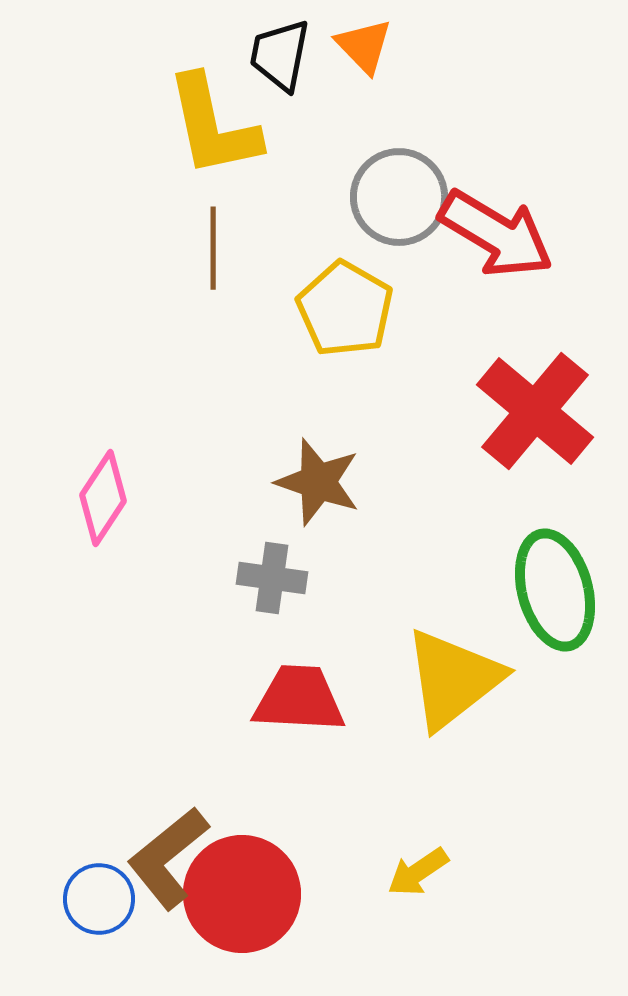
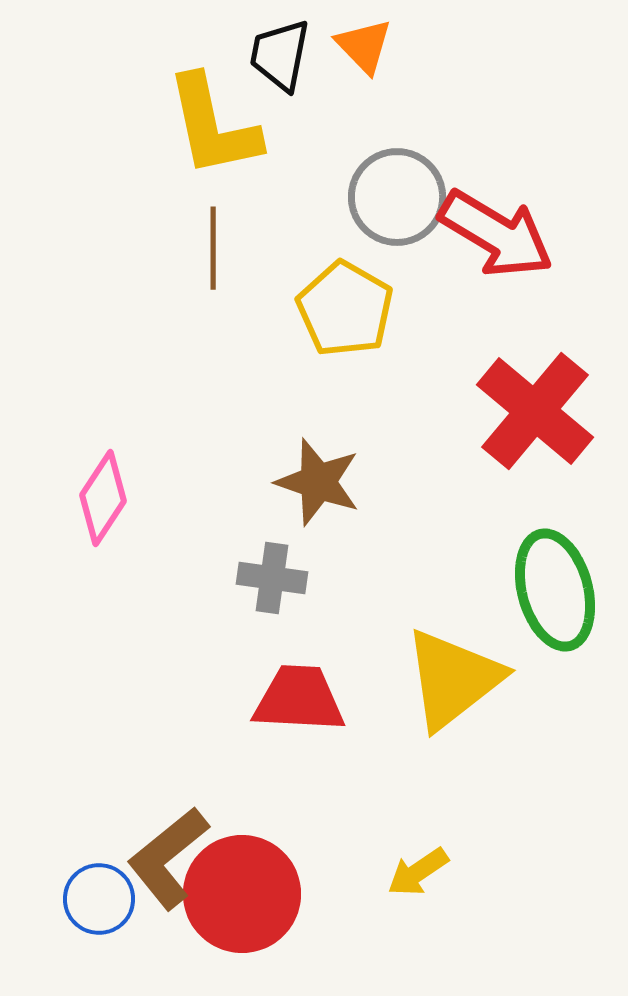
gray circle: moved 2 px left
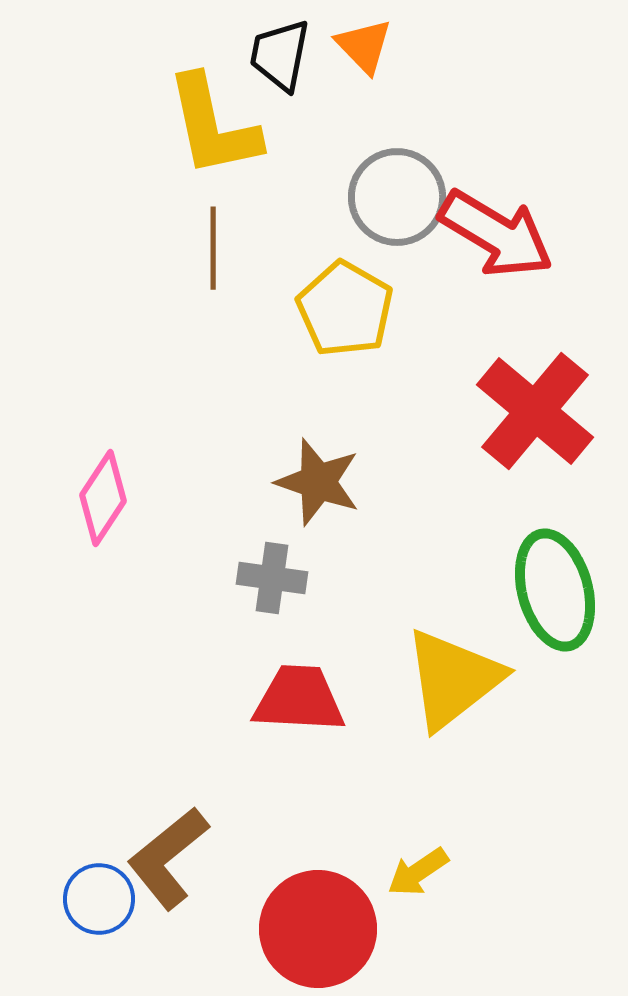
red circle: moved 76 px right, 35 px down
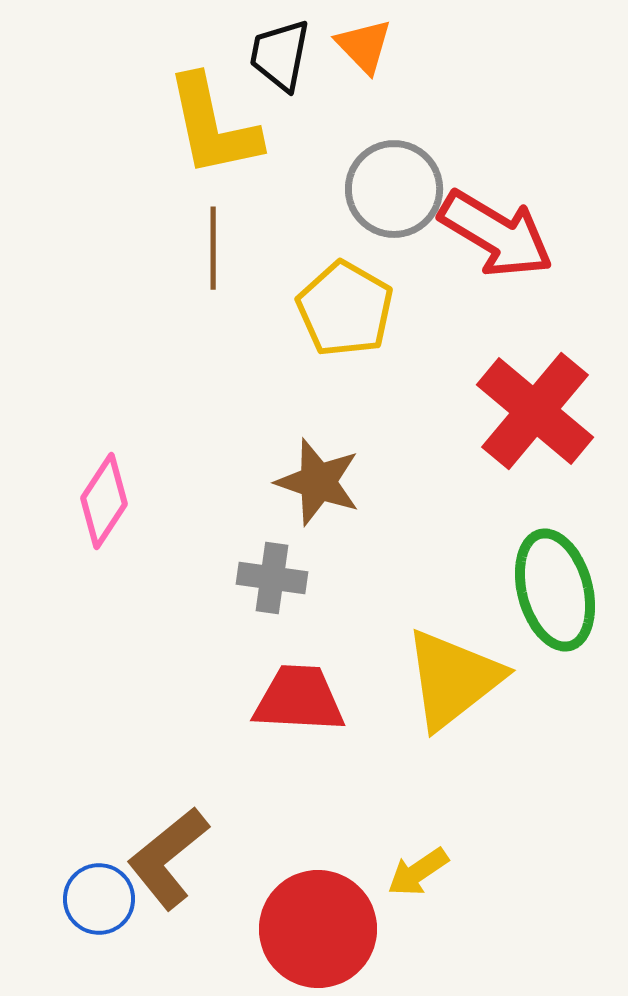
gray circle: moved 3 px left, 8 px up
pink diamond: moved 1 px right, 3 px down
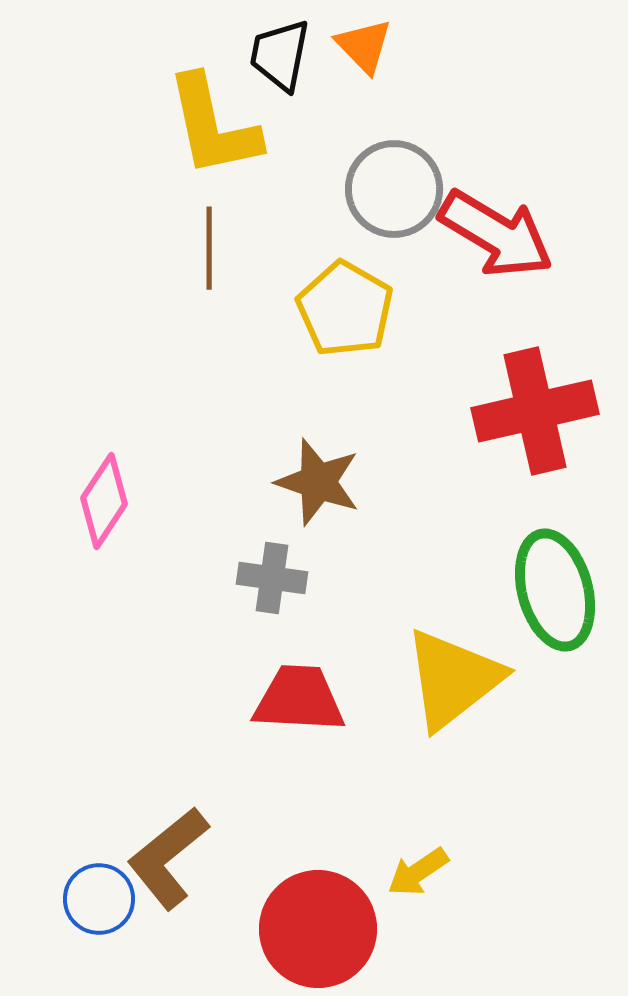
brown line: moved 4 px left
red cross: rotated 37 degrees clockwise
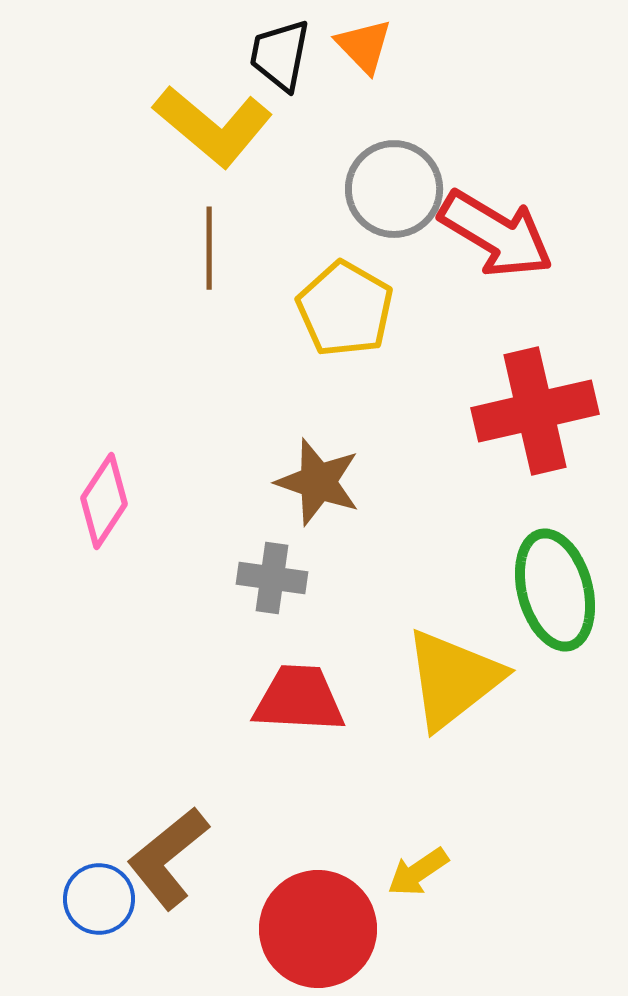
yellow L-shape: rotated 38 degrees counterclockwise
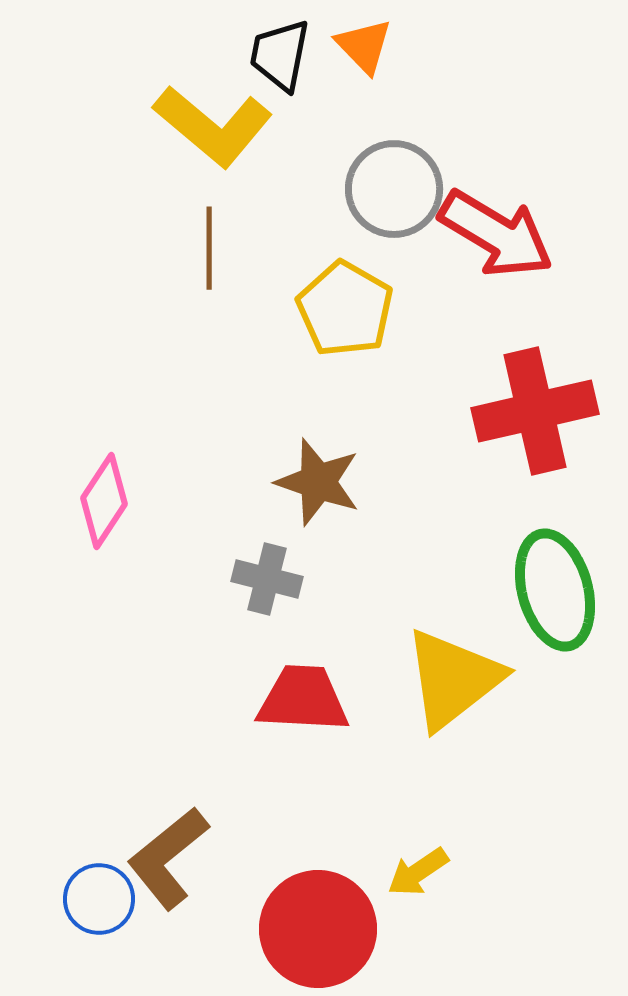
gray cross: moved 5 px left, 1 px down; rotated 6 degrees clockwise
red trapezoid: moved 4 px right
